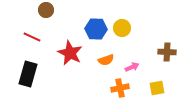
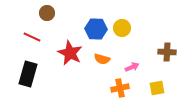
brown circle: moved 1 px right, 3 px down
orange semicircle: moved 4 px left, 1 px up; rotated 35 degrees clockwise
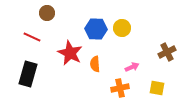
brown cross: rotated 30 degrees counterclockwise
orange semicircle: moved 7 px left, 5 px down; rotated 70 degrees clockwise
yellow square: rotated 21 degrees clockwise
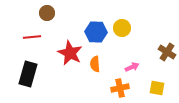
blue hexagon: moved 3 px down
red line: rotated 30 degrees counterclockwise
brown cross: rotated 30 degrees counterclockwise
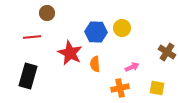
black rectangle: moved 2 px down
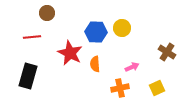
yellow square: rotated 35 degrees counterclockwise
